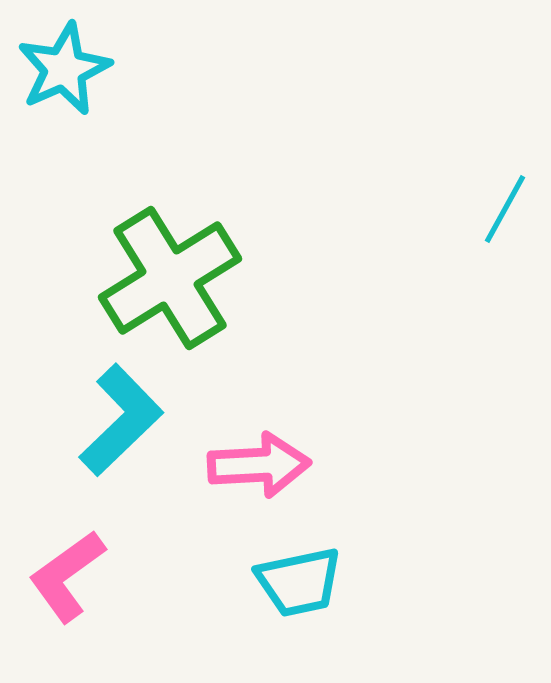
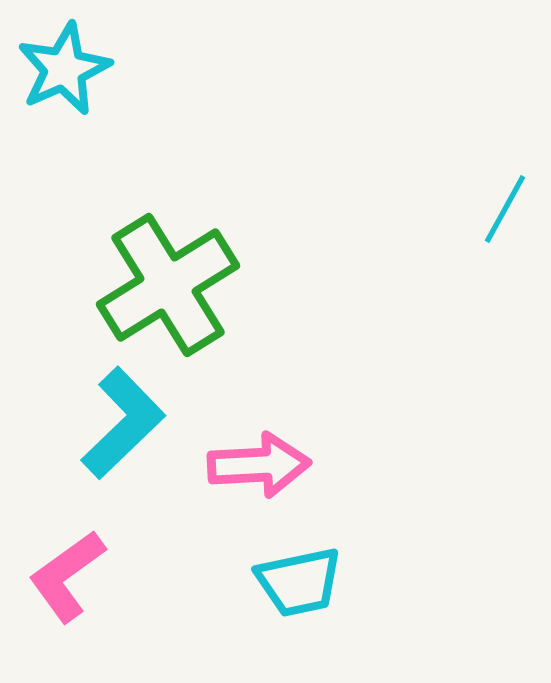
green cross: moved 2 px left, 7 px down
cyan L-shape: moved 2 px right, 3 px down
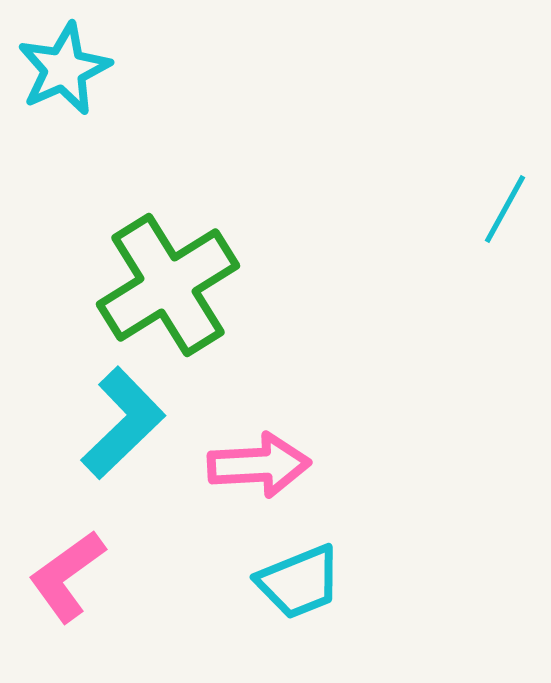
cyan trapezoid: rotated 10 degrees counterclockwise
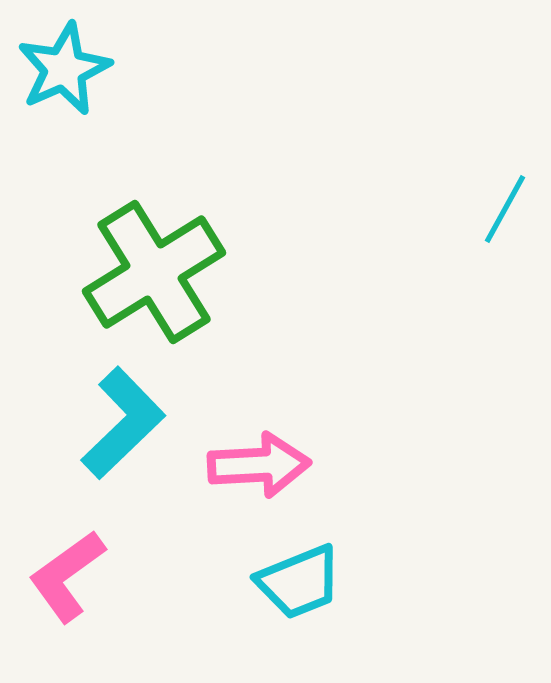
green cross: moved 14 px left, 13 px up
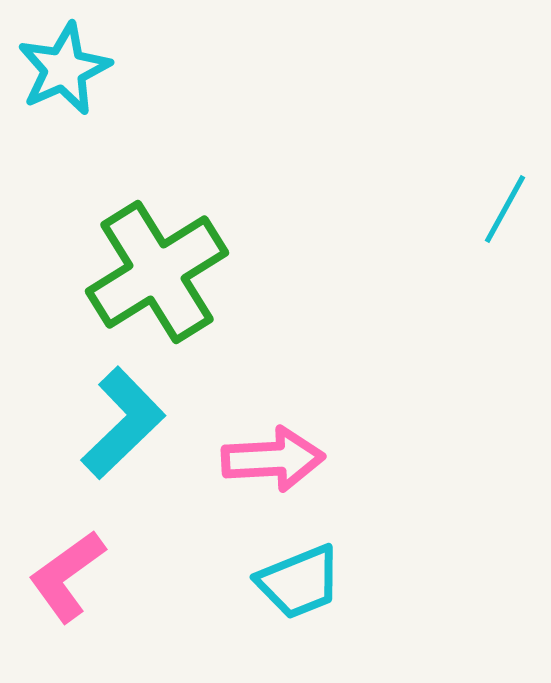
green cross: moved 3 px right
pink arrow: moved 14 px right, 6 px up
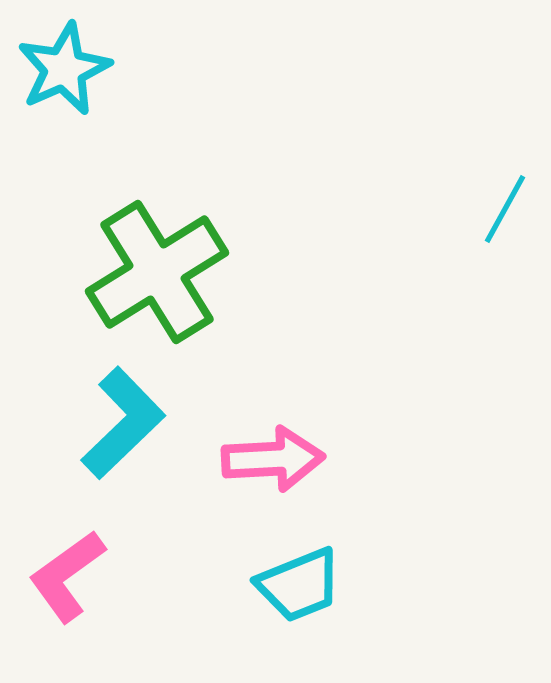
cyan trapezoid: moved 3 px down
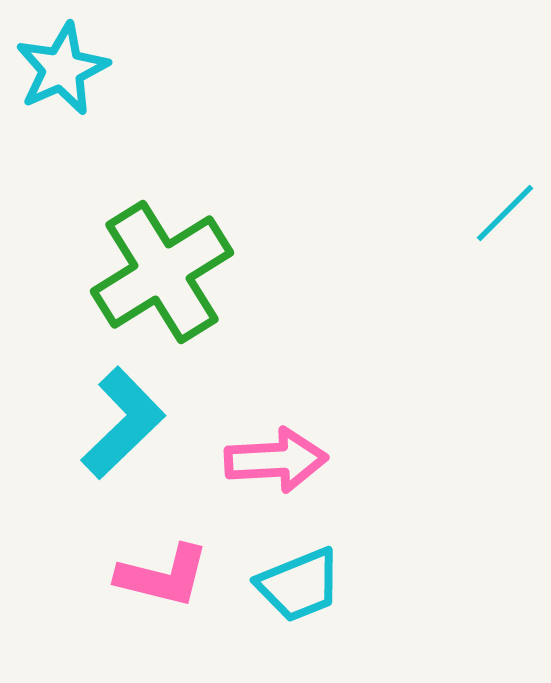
cyan star: moved 2 px left
cyan line: moved 4 px down; rotated 16 degrees clockwise
green cross: moved 5 px right
pink arrow: moved 3 px right, 1 px down
pink L-shape: moved 96 px right; rotated 130 degrees counterclockwise
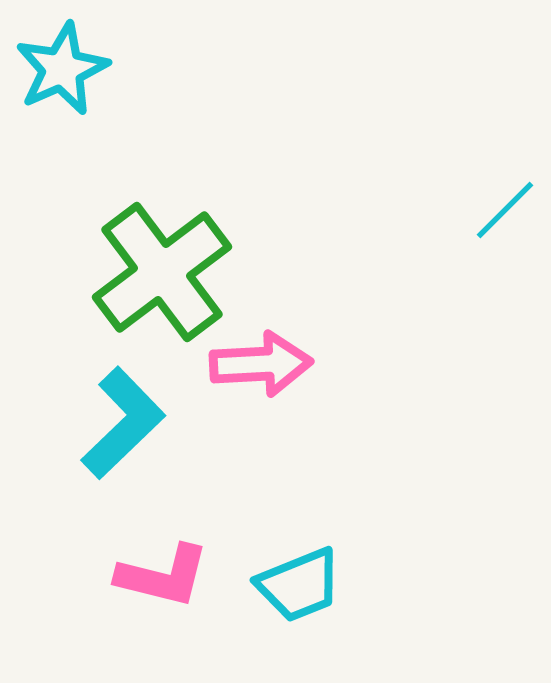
cyan line: moved 3 px up
green cross: rotated 5 degrees counterclockwise
pink arrow: moved 15 px left, 96 px up
